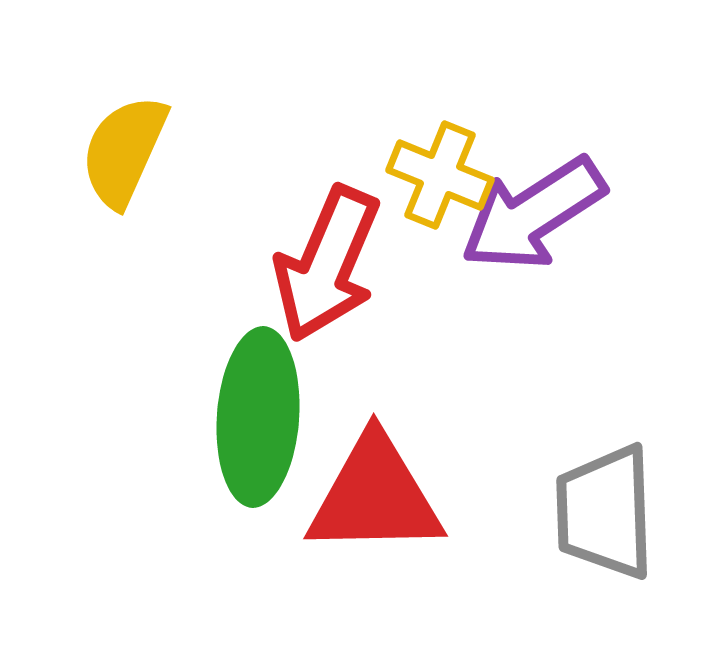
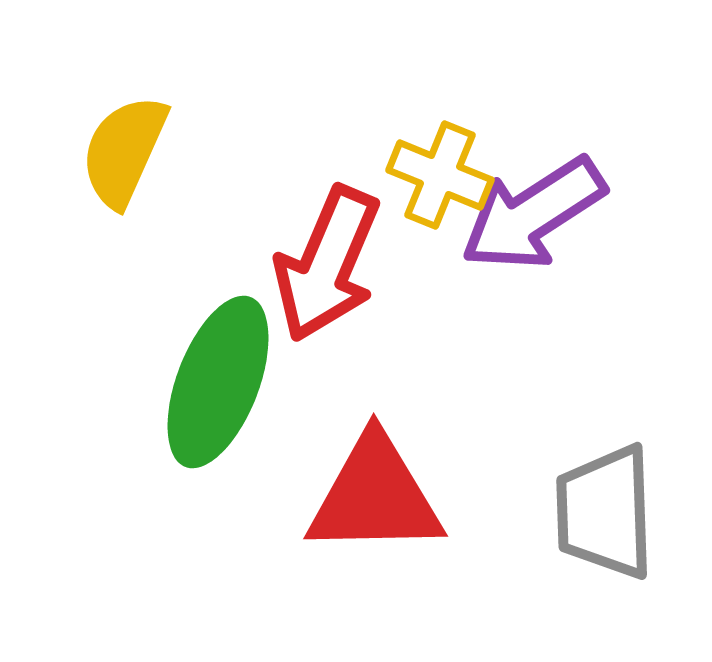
green ellipse: moved 40 px left, 35 px up; rotated 17 degrees clockwise
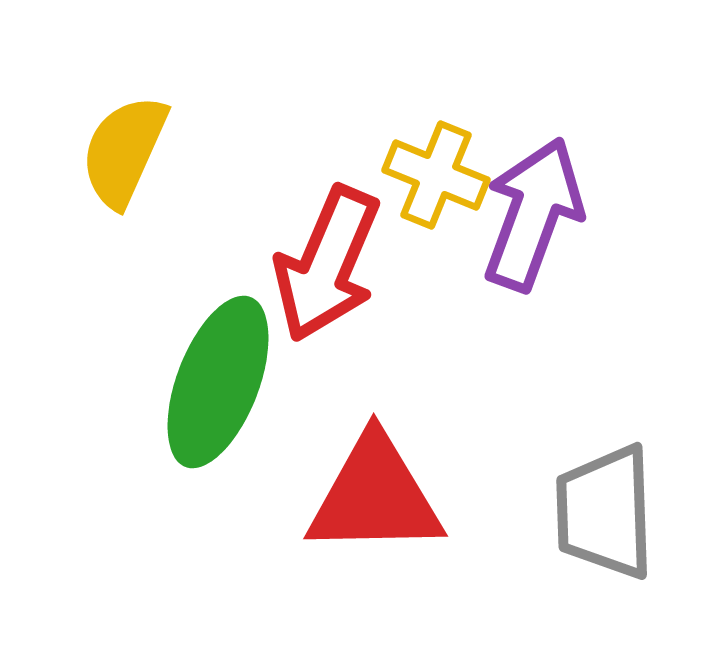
yellow cross: moved 4 px left
purple arrow: rotated 143 degrees clockwise
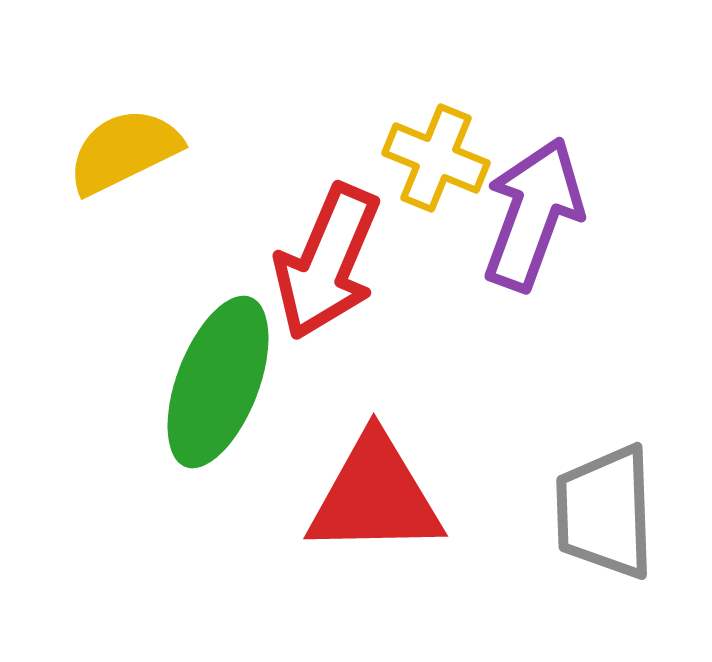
yellow semicircle: rotated 40 degrees clockwise
yellow cross: moved 17 px up
red arrow: moved 2 px up
